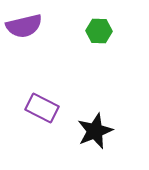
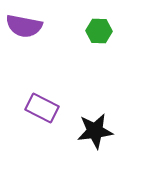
purple semicircle: rotated 24 degrees clockwise
black star: rotated 15 degrees clockwise
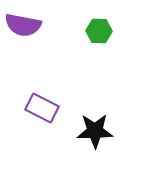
purple semicircle: moved 1 px left, 1 px up
black star: rotated 6 degrees clockwise
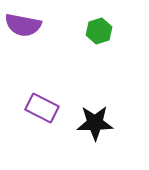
green hexagon: rotated 20 degrees counterclockwise
black star: moved 8 px up
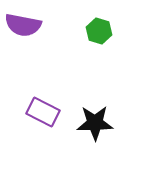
green hexagon: rotated 25 degrees counterclockwise
purple rectangle: moved 1 px right, 4 px down
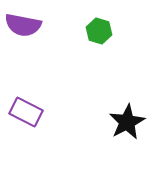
purple rectangle: moved 17 px left
black star: moved 32 px right, 1 px up; rotated 27 degrees counterclockwise
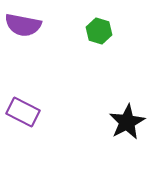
purple rectangle: moved 3 px left
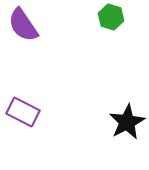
purple semicircle: rotated 45 degrees clockwise
green hexagon: moved 12 px right, 14 px up
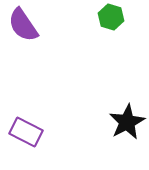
purple rectangle: moved 3 px right, 20 px down
